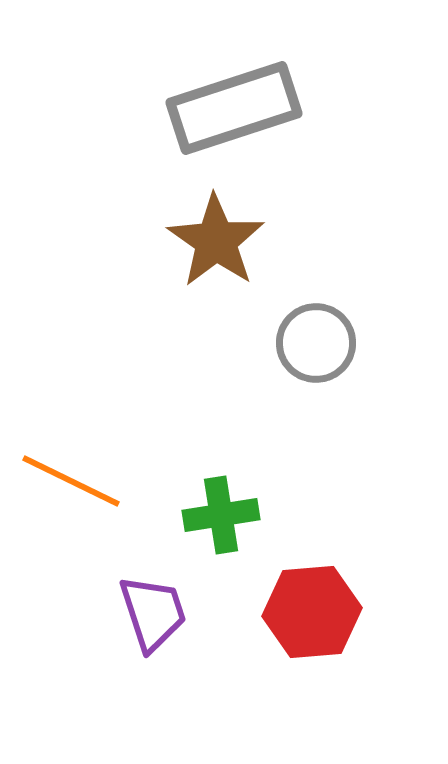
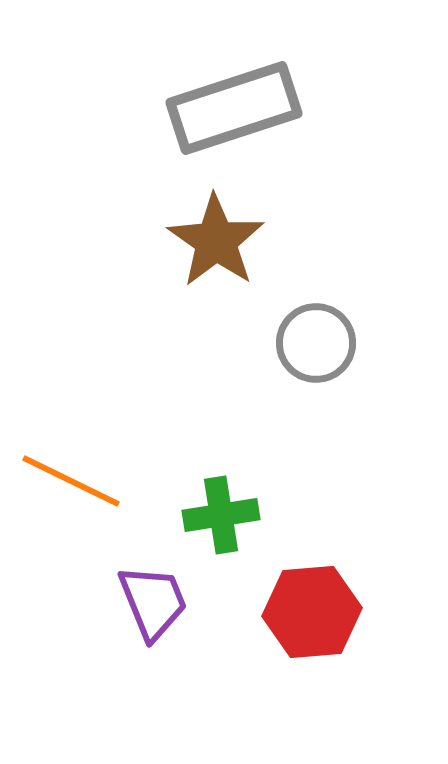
purple trapezoid: moved 11 px up; rotated 4 degrees counterclockwise
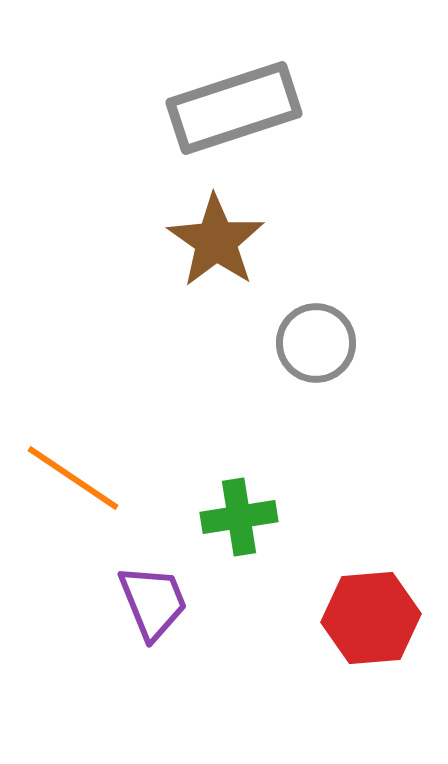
orange line: moved 2 px right, 3 px up; rotated 8 degrees clockwise
green cross: moved 18 px right, 2 px down
red hexagon: moved 59 px right, 6 px down
